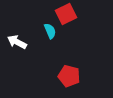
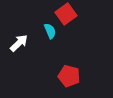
red square: rotated 10 degrees counterclockwise
white arrow: moved 2 px right, 1 px down; rotated 108 degrees clockwise
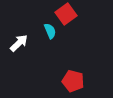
red pentagon: moved 4 px right, 5 px down
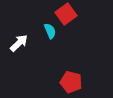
red pentagon: moved 2 px left, 1 px down
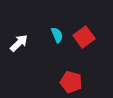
red square: moved 18 px right, 23 px down
cyan semicircle: moved 7 px right, 4 px down
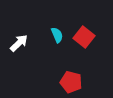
red square: rotated 15 degrees counterclockwise
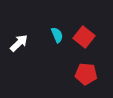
red pentagon: moved 15 px right, 8 px up; rotated 10 degrees counterclockwise
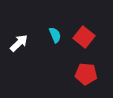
cyan semicircle: moved 2 px left
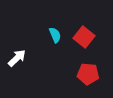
white arrow: moved 2 px left, 15 px down
red pentagon: moved 2 px right
